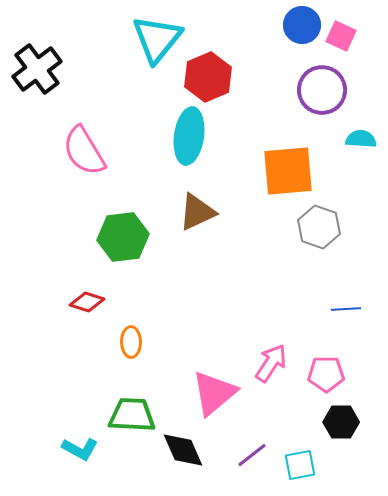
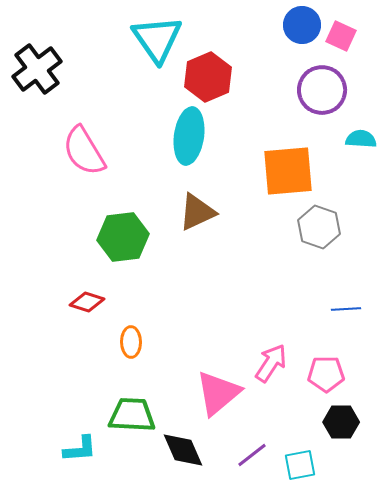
cyan triangle: rotated 14 degrees counterclockwise
pink triangle: moved 4 px right
cyan L-shape: rotated 33 degrees counterclockwise
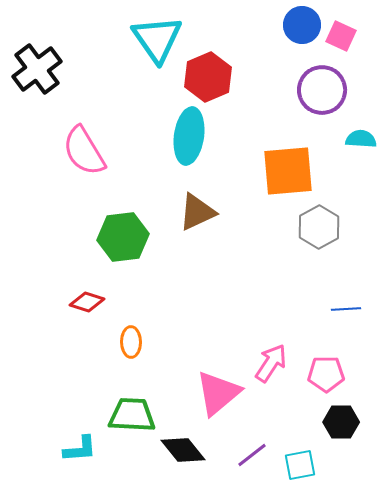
gray hexagon: rotated 12 degrees clockwise
black diamond: rotated 15 degrees counterclockwise
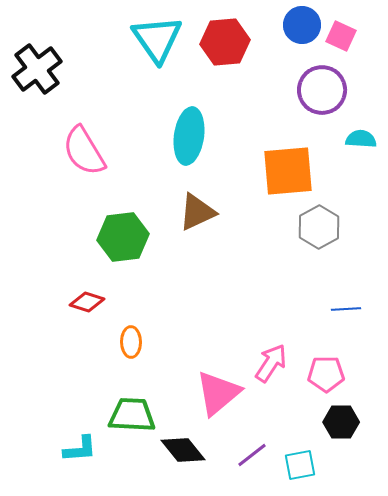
red hexagon: moved 17 px right, 35 px up; rotated 18 degrees clockwise
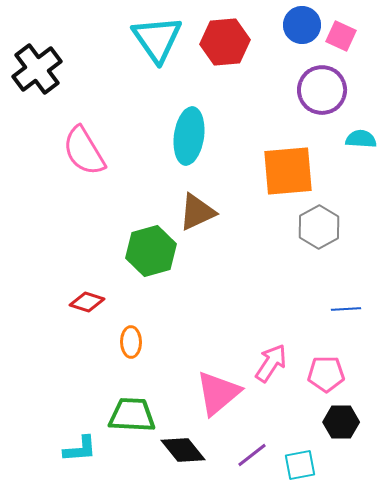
green hexagon: moved 28 px right, 14 px down; rotated 9 degrees counterclockwise
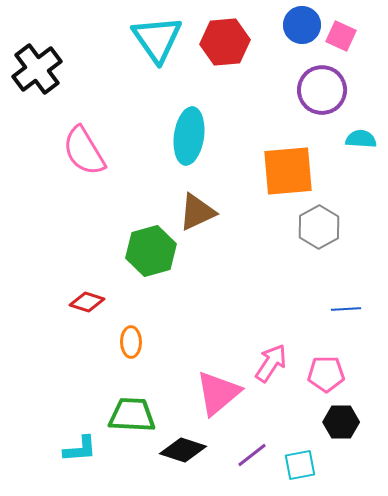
black diamond: rotated 33 degrees counterclockwise
